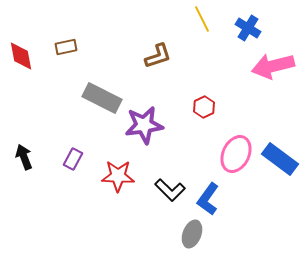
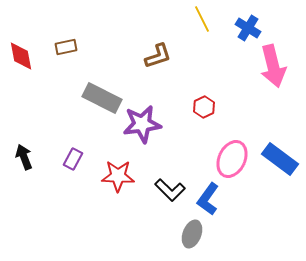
pink arrow: rotated 90 degrees counterclockwise
purple star: moved 2 px left, 1 px up
pink ellipse: moved 4 px left, 5 px down
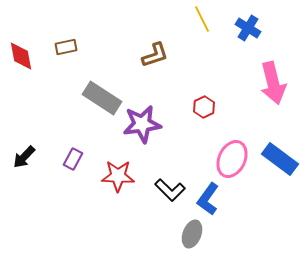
brown L-shape: moved 3 px left, 1 px up
pink arrow: moved 17 px down
gray rectangle: rotated 6 degrees clockwise
black arrow: rotated 115 degrees counterclockwise
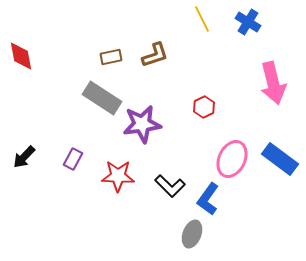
blue cross: moved 6 px up
brown rectangle: moved 45 px right, 10 px down
black L-shape: moved 4 px up
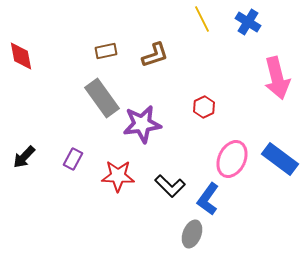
brown rectangle: moved 5 px left, 6 px up
pink arrow: moved 4 px right, 5 px up
gray rectangle: rotated 21 degrees clockwise
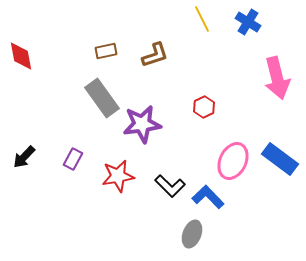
pink ellipse: moved 1 px right, 2 px down
red star: rotated 12 degrees counterclockwise
blue L-shape: moved 2 px up; rotated 100 degrees clockwise
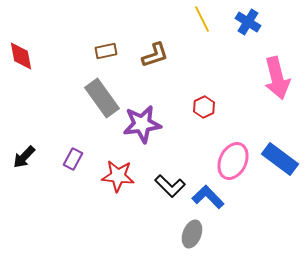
red star: rotated 16 degrees clockwise
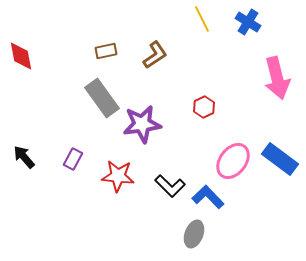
brown L-shape: rotated 16 degrees counterclockwise
black arrow: rotated 95 degrees clockwise
pink ellipse: rotated 12 degrees clockwise
gray ellipse: moved 2 px right
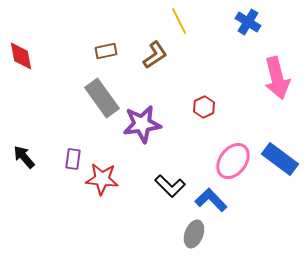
yellow line: moved 23 px left, 2 px down
purple rectangle: rotated 20 degrees counterclockwise
red star: moved 16 px left, 3 px down
blue L-shape: moved 3 px right, 3 px down
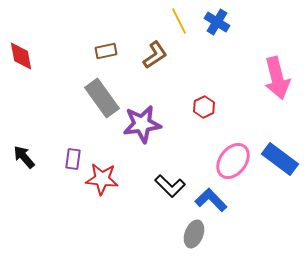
blue cross: moved 31 px left
